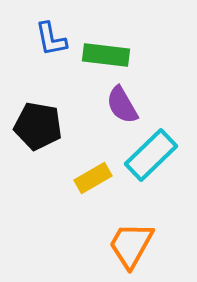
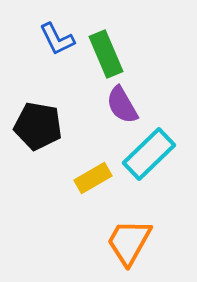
blue L-shape: moved 6 px right; rotated 15 degrees counterclockwise
green rectangle: moved 1 px up; rotated 60 degrees clockwise
cyan rectangle: moved 2 px left, 1 px up
orange trapezoid: moved 2 px left, 3 px up
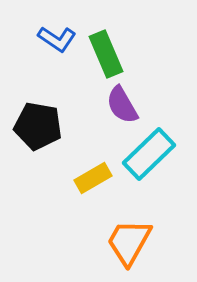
blue L-shape: rotated 30 degrees counterclockwise
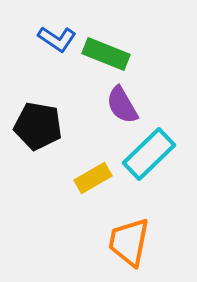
green rectangle: rotated 45 degrees counterclockwise
orange trapezoid: rotated 18 degrees counterclockwise
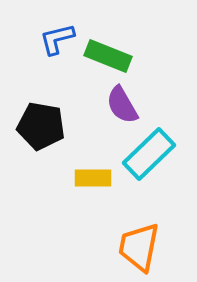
blue L-shape: rotated 132 degrees clockwise
green rectangle: moved 2 px right, 2 px down
black pentagon: moved 3 px right
yellow rectangle: rotated 30 degrees clockwise
orange trapezoid: moved 10 px right, 5 px down
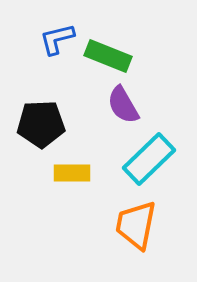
purple semicircle: moved 1 px right
black pentagon: moved 2 px up; rotated 12 degrees counterclockwise
cyan rectangle: moved 5 px down
yellow rectangle: moved 21 px left, 5 px up
orange trapezoid: moved 3 px left, 22 px up
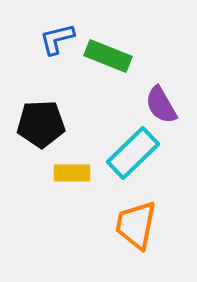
purple semicircle: moved 38 px right
cyan rectangle: moved 16 px left, 6 px up
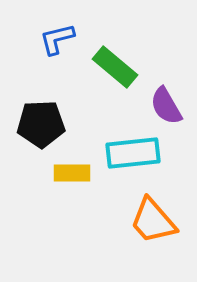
green rectangle: moved 7 px right, 11 px down; rotated 18 degrees clockwise
purple semicircle: moved 5 px right, 1 px down
cyan rectangle: rotated 38 degrees clockwise
orange trapezoid: moved 17 px right, 4 px up; rotated 52 degrees counterclockwise
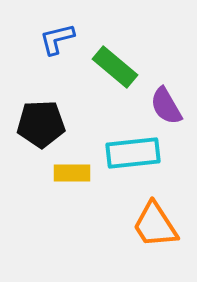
orange trapezoid: moved 2 px right, 4 px down; rotated 8 degrees clockwise
